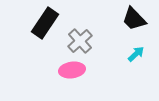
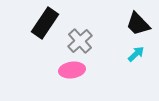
black trapezoid: moved 4 px right, 5 px down
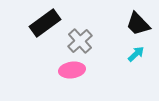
black rectangle: rotated 20 degrees clockwise
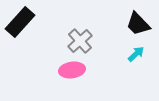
black rectangle: moved 25 px left, 1 px up; rotated 12 degrees counterclockwise
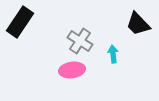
black rectangle: rotated 8 degrees counterclockwise
gray cross: rotated 15 degrees counterclockwise
cyan arrow: moved 23 px left; rotated 54 degrees counterclockwise
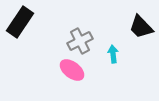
black trapezoid: moved 3 px right, 3 px down
gray cross: rotated 30 degrees clockwise
pink ellipse: rotated 45 degrees clockwise
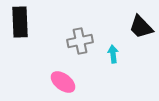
black rectangle: rotated 36 degrees counterclockwise
gray cross: rotated 15 degrees clockwise
pink ellipse: moved 9 px left, 12 px down
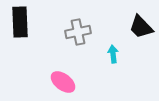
gray cross: moved 2 px left, 9 px up
